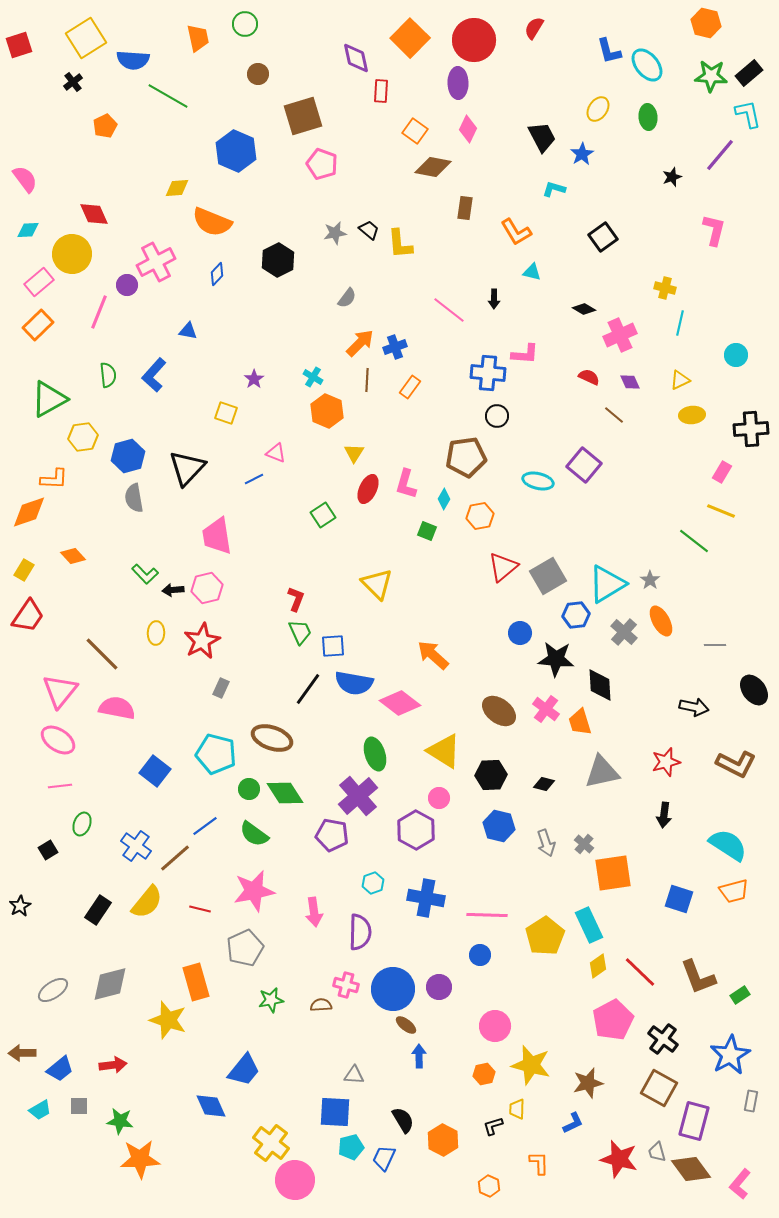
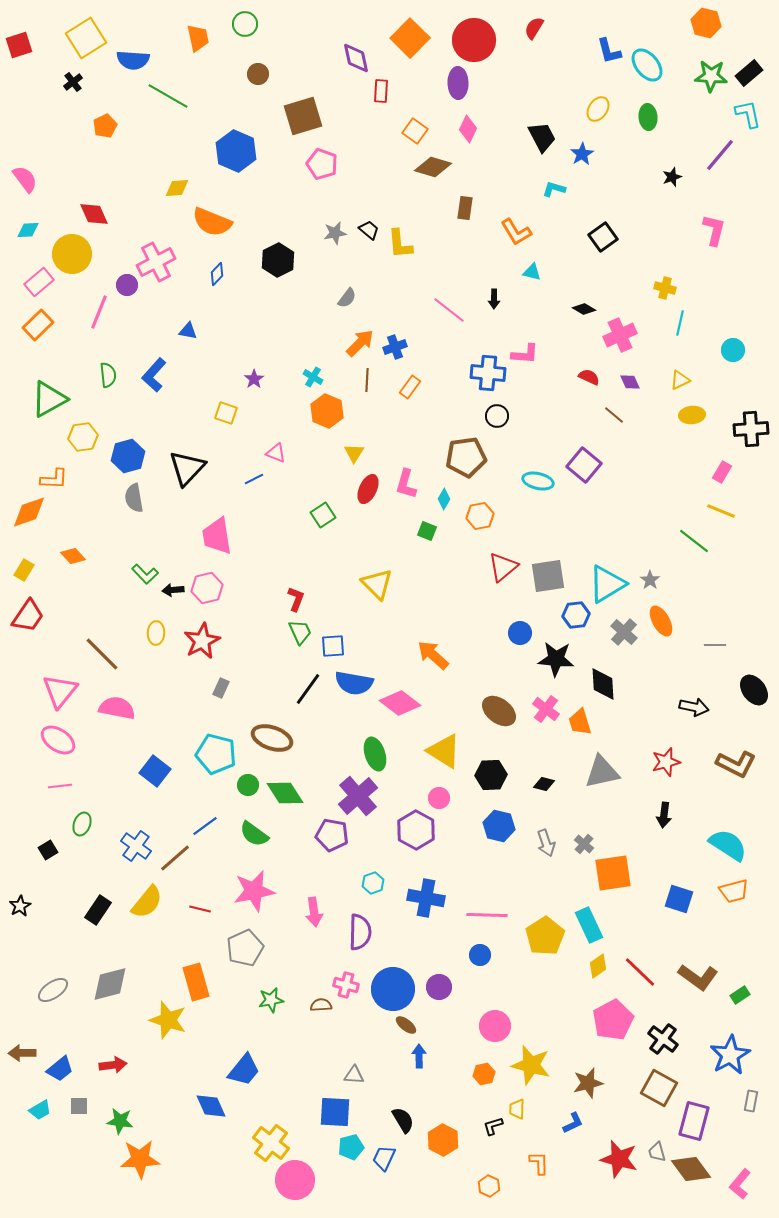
brown diamond at (433, 167): rotated 6 degrees clockwise
cyan circle at (736, 355): moved 3 px left, 5 px up
gray square at (548, 576): rotated 21 degrees clockwise
black diamond at (600, 685): moved 3 px right, 1 px up
green circle at (249, 789): moved 1 px left, 4 px up
brown L-shape at (698, 977): rotated 33 degrees counterclockwise
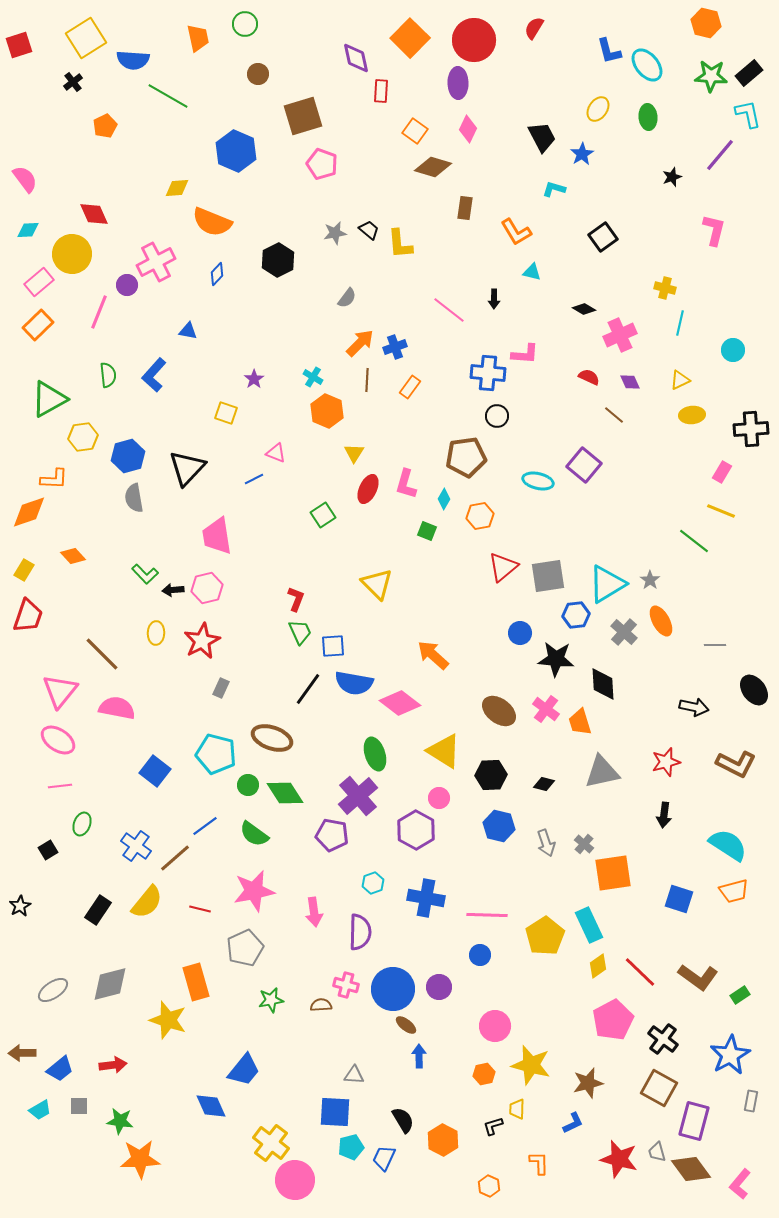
red trapezoid at (28, 616): rotated 15 degrees counterclockwise
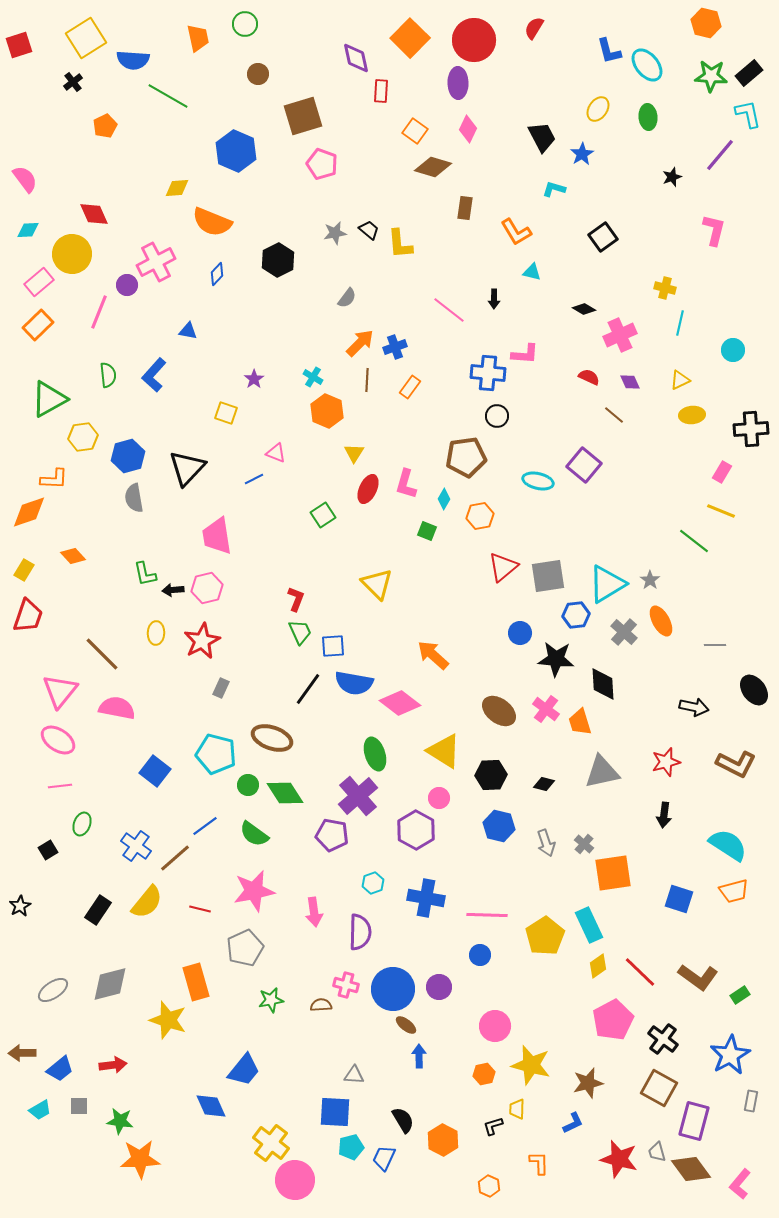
green L-shape at (145, 574): rotated 32 degrees clockwise
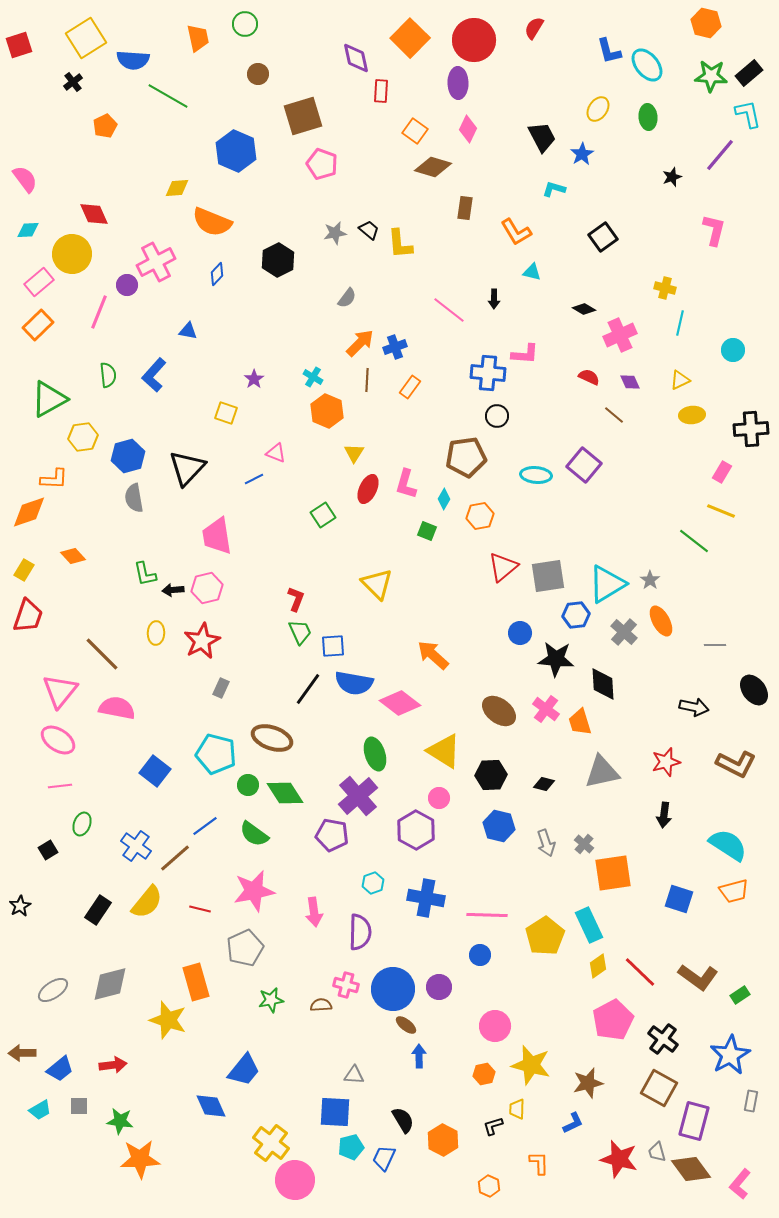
cyan ellipse at (538, 481): moved 2 px left, 6 px up; rotated 8 degrees counterclockwise
